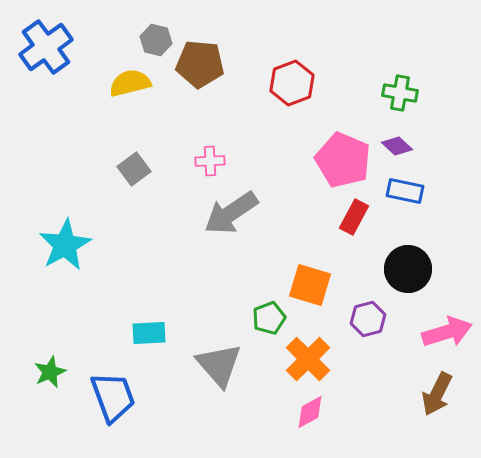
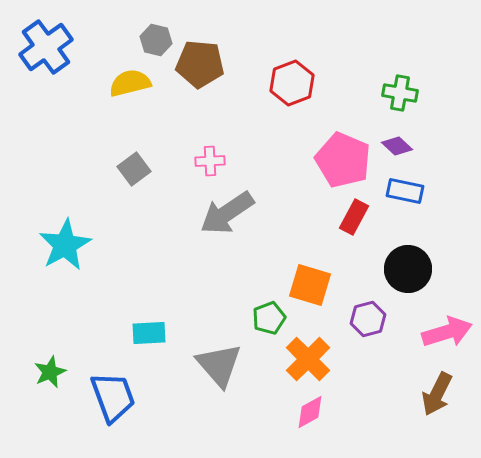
gray arrow: moved 4 px left
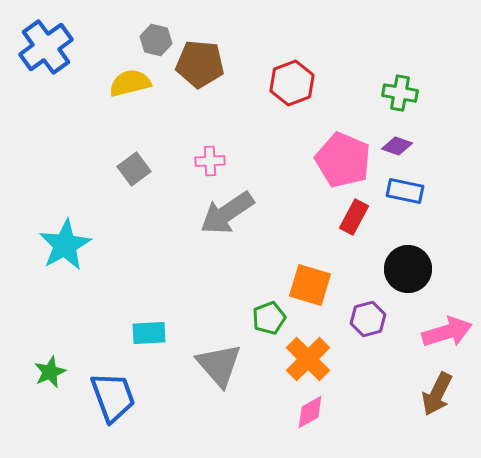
purple diamond: rotated 24 degrees counterclockwise
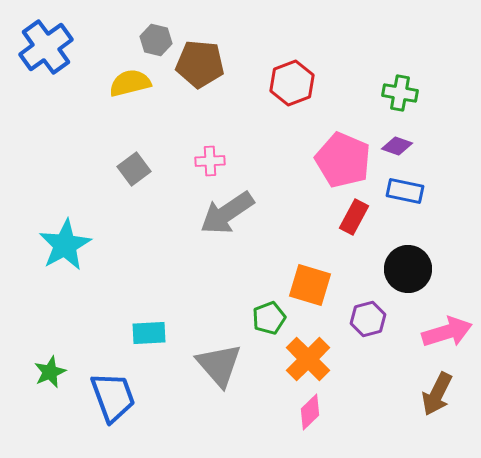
pink diamond: rotated 15 degrees counterclockwise
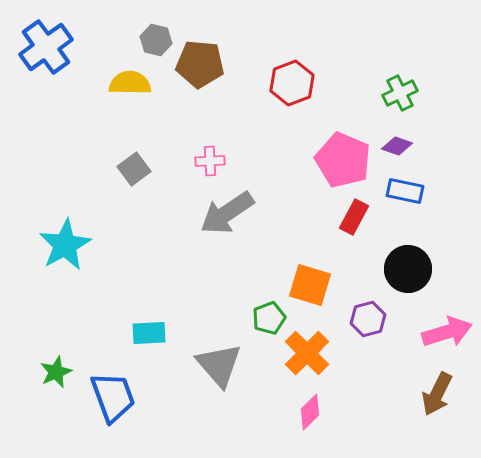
yellow semicircle: rotated 15 degrees clockwise
green cross: rotated 36 degrees counterclockwise
orange cross: moved 1 px left, 6 px up
green star: moved 6 px right
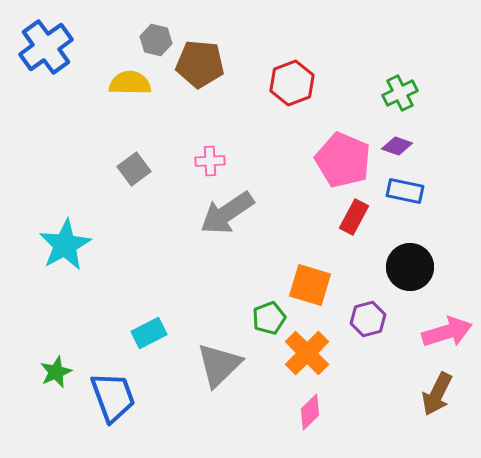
black circle: moved 2 px right, 2 px up
cyan rectangle: rotated 24 degrees counterclockwise
gray triangle: rotated 27 degrees clockwise
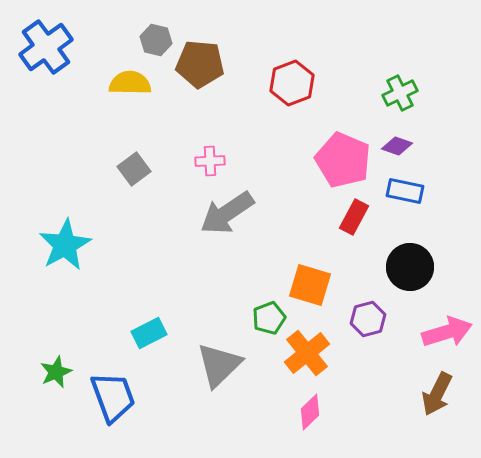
orange cross: rotated 6 degrees clockwise
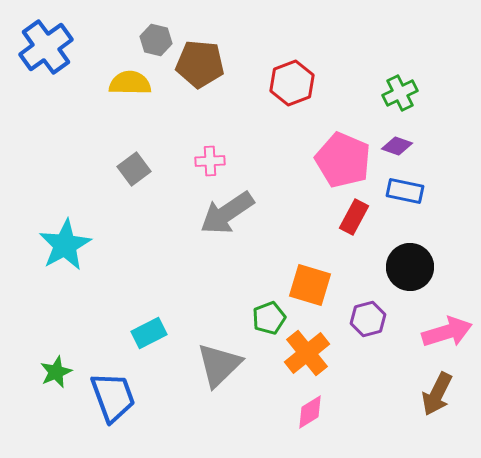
pink diamond: rotated 12 degrees clockwise
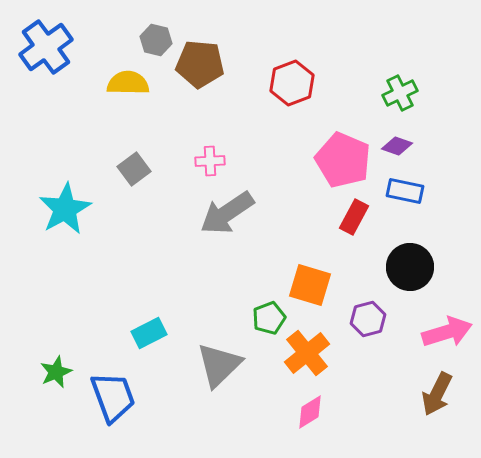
yellow semicircle: moved 2 px left
cyan star: moved 36 px up
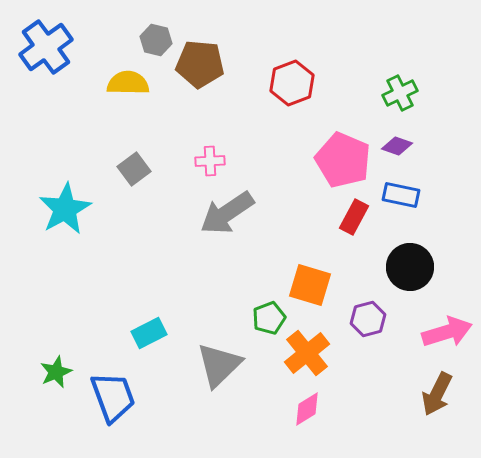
blue rectangle: moved 4 px left, 4 px down
pink diamond: moved 3 px left, 3 px up
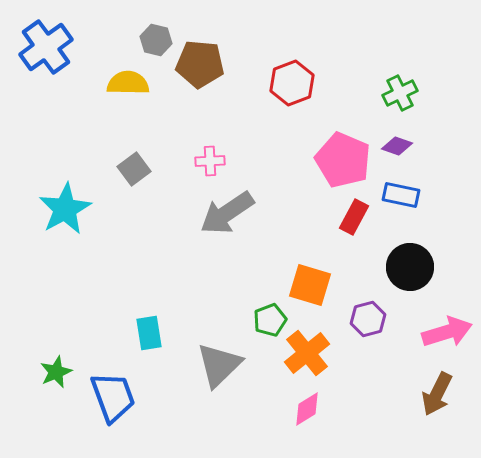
green pentagon: moved 1 px right, 2 px down
cyan rectangle: rotated 72 degrees counterclockwise
